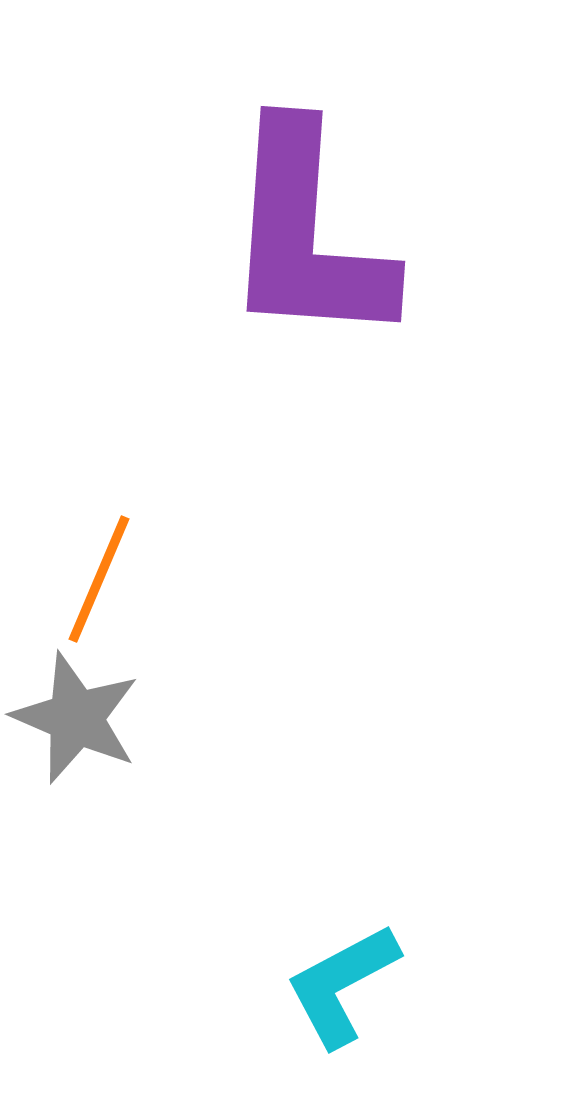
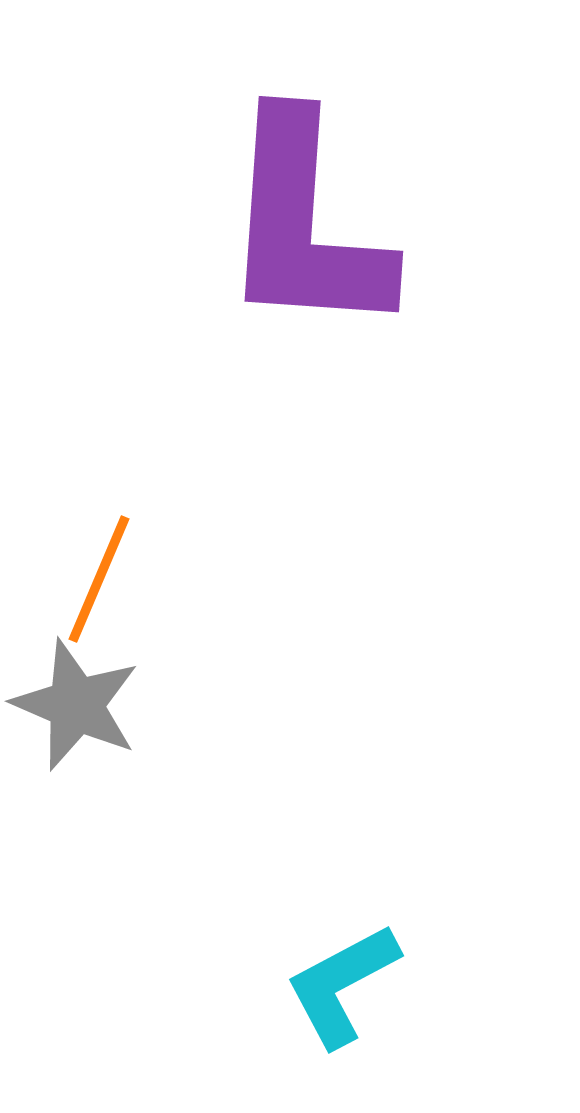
purple L-shape: moved 2 px left, 10 px up
gray star: moved 13 px up
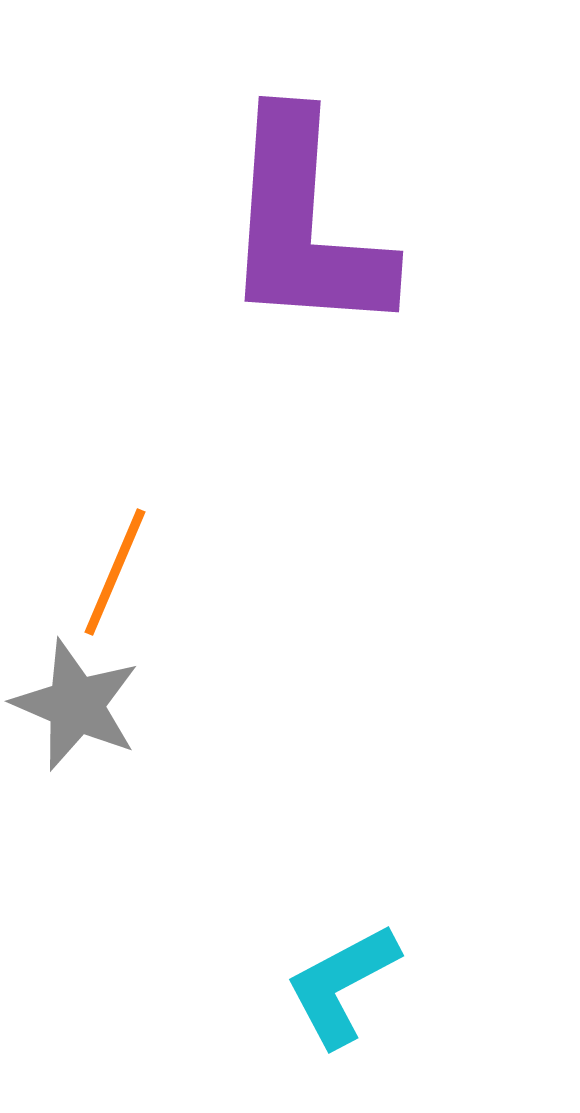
orange line: moved 16 px right, 7 px up
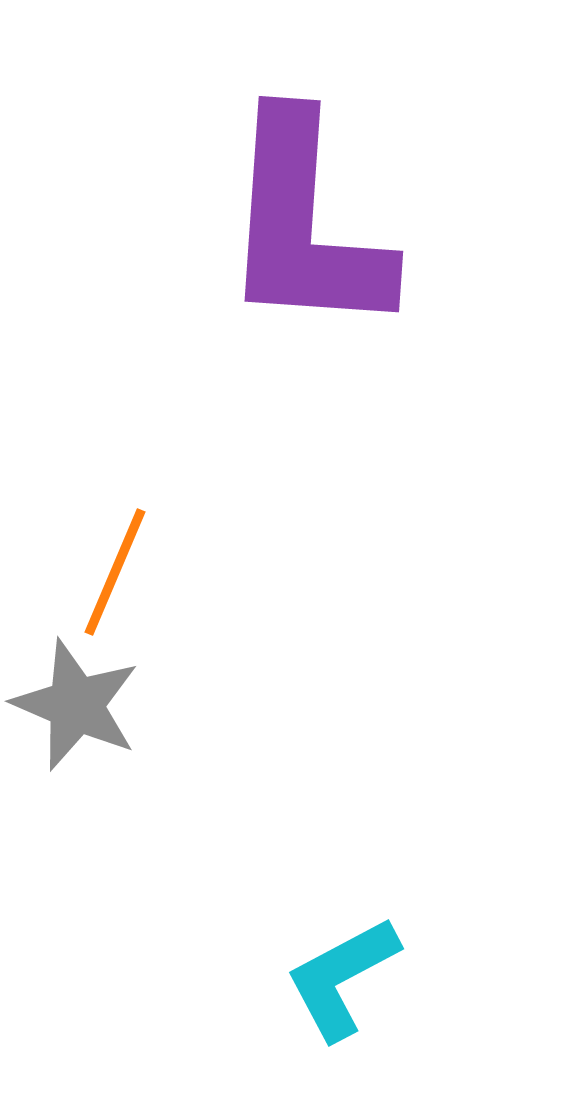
cyan L-shape: moved 7 px up
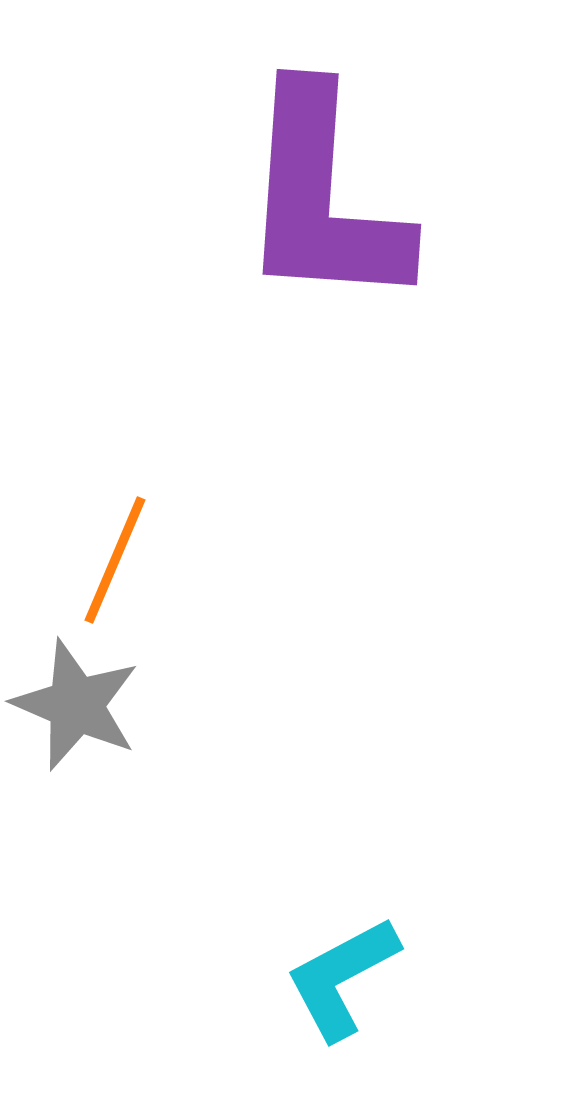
purple L-shape: moved 18 px right, 27 px up
orange line: moved 12 px up
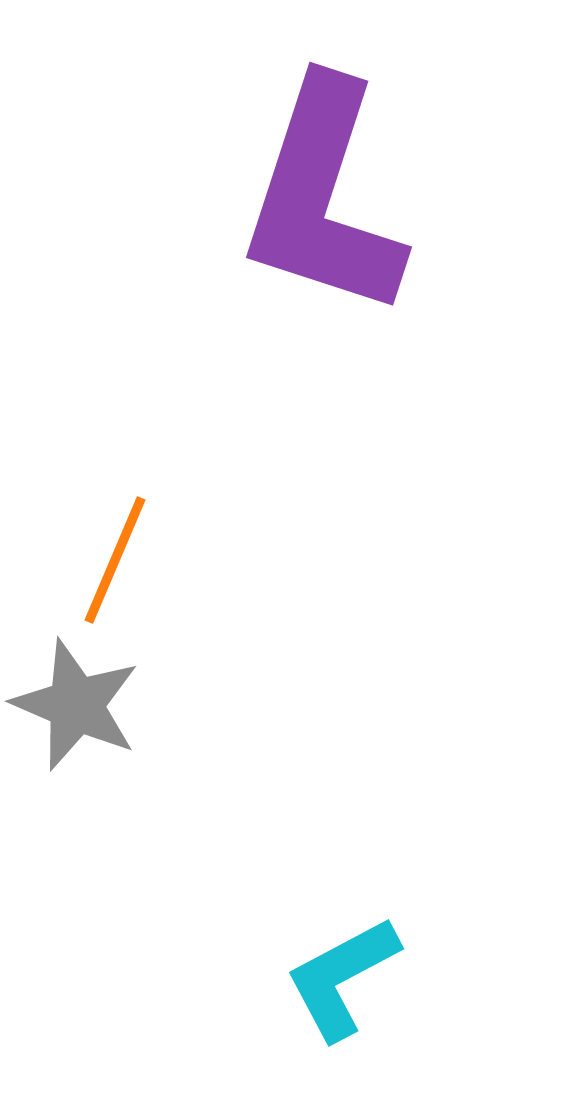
purple L-shape: rotated 14 degrees clockwise
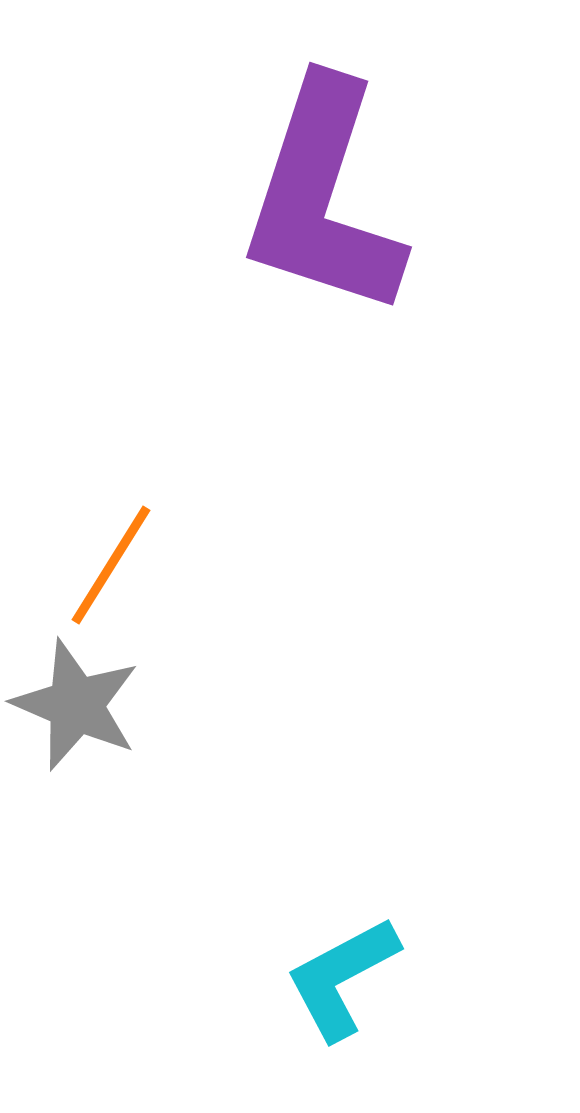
orange line: moved 4 px left, 5 px down; rotated 9 degrees clockwise
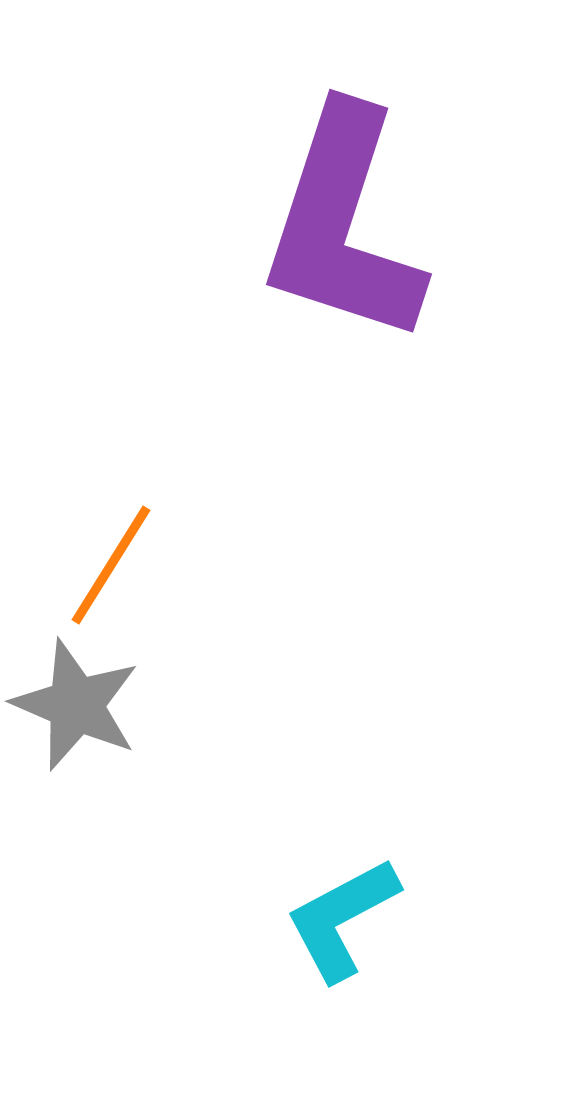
purple L-shape: moved 20 px right, 27 px down
cyan L-shape: moved 59 px up
